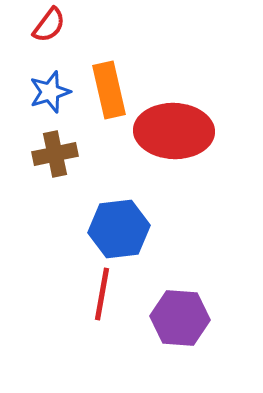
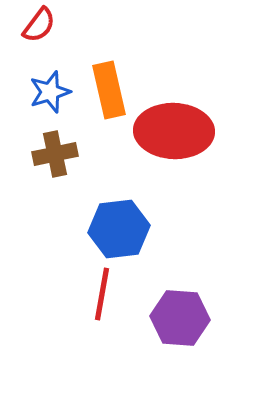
red semicircle: moved 10 px left
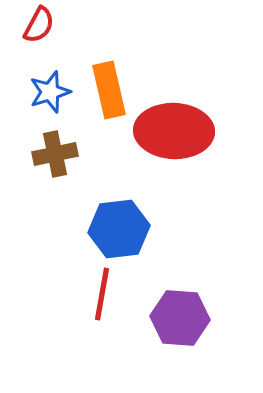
red semicircle: rotated 9 degrees counterclockwise
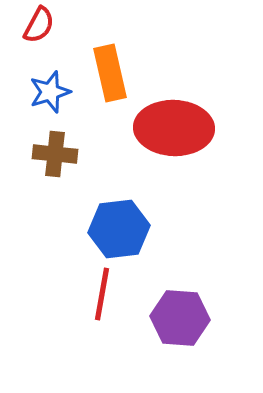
orange rectangle: moved 1 px right, 17 px up
red ellipse: moved 3 px up
brown cross: rotated 18 degrees clockwise
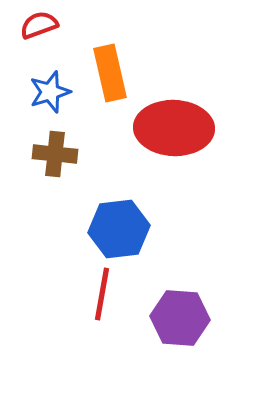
red semicircle: rotated 138 degrees counterclockwise
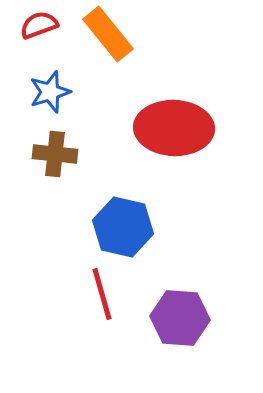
orange rectangle: moved 2 px left, 39 px up; rotated 26 degrees counterclockwise
blue hexagon: moved 4 px right, 2 px up; rotated 20 degrees clockwise
red line: rotated 26 degrees counterclockwise
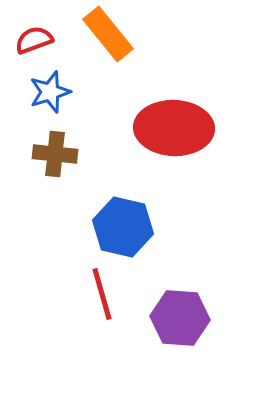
red semicircle: moved 5 px left, 15 px down
